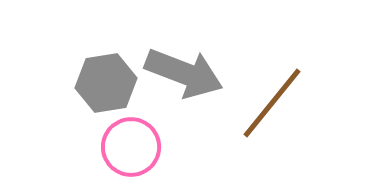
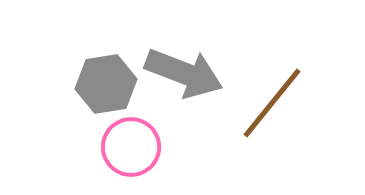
gray hexagon: moved 1 px down
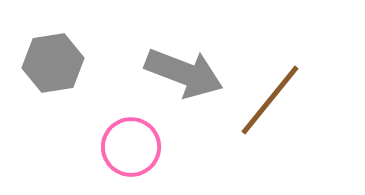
gray hexagon: moved 53 px left, 21 px up
brown line: moved 2 px left, 3 px up
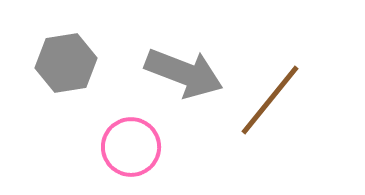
gray hexagon: moved 13 px right
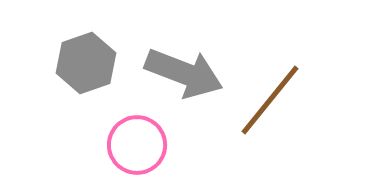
gray hexagon: moved 20 px right; rotated 10 degrees counterclockwise
pink circle: moved 6 px right, 2 px up
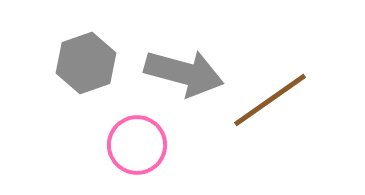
gray arrow: rotated 6 degrees counterclockwise
brown line: rotated 16 degrees clockwise
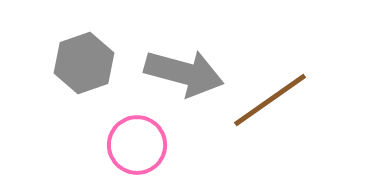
gray hexagon: moved 2 px left
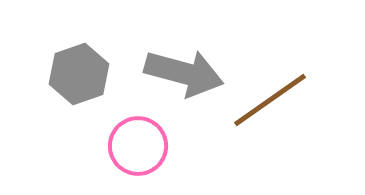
gray hexagon: moved 5 px left, 11 px down
pink circle: moved 1 px right, 1 px down
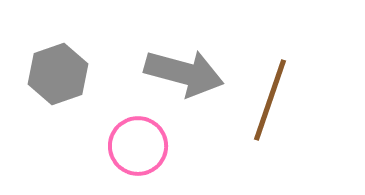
gray hexagon: moved 21 px left
brown line: rotated 36 degrees counterclockwise
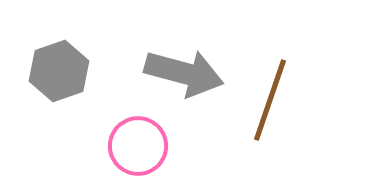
gray hexagon: moved 1 px right, 3 px up
